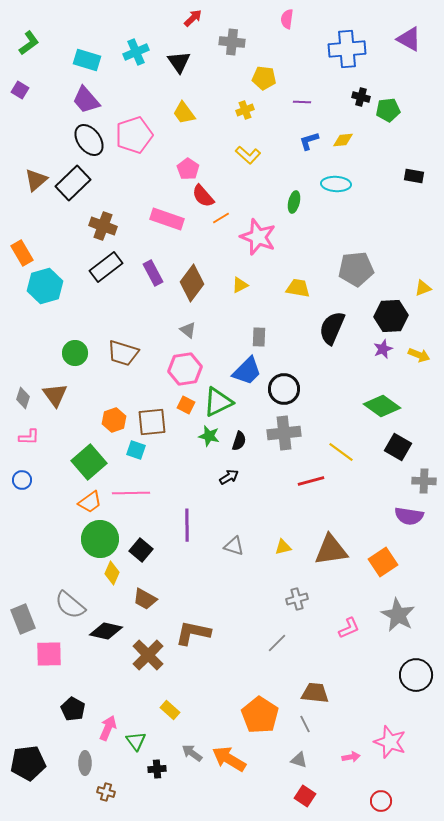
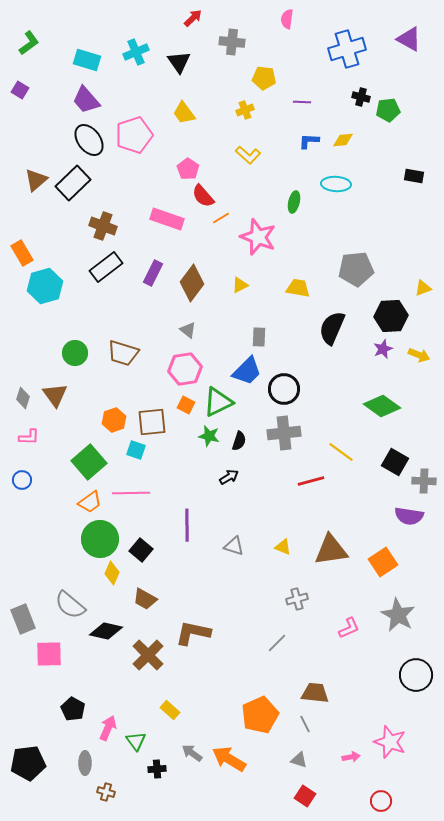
blue cross at (347, 49): rotated 12 degrees counterclockwise
blue L-shape at (309, 141): rotated 20 degrees clockwise
purple rectangle at (153, 273): rotated 55 degrees clockwise
black square at (398, 447): moved 3 px left, 15 px down
yellow triangle at (283, 547): rotated 36 degrees clockwise
orange pentagon at (260, 715): rotated 15 degrees clockwise
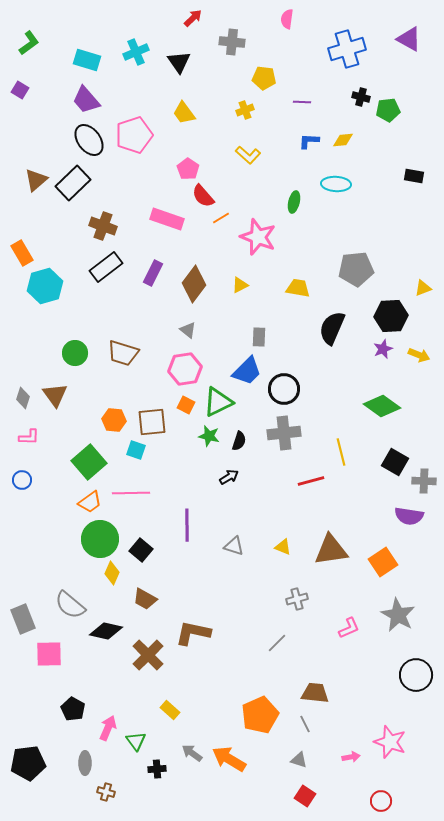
brown diamond at (192, 283): moved 2 px right, 1 px down
orange hexagon at (114, 420): rotated 25 degrees clockwise
yellow line at (341, 452): rotated 40 degrees clockwise
